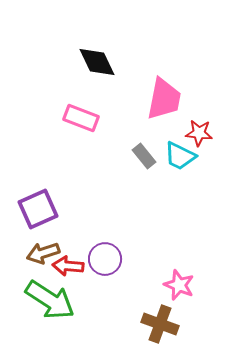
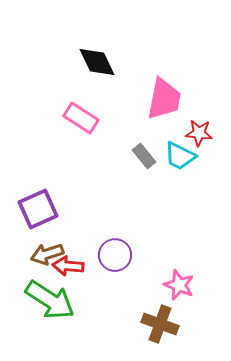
pink rectangle: rotated 12 degrees clockwise
brown arrow: moved 4 px right, 1 px down
purple circle: moved 10 px right, 4 px up
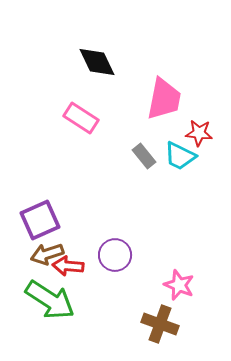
purple square: moved 2 px right, 11 px down
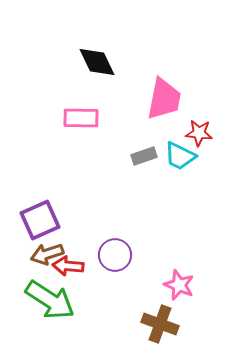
pink rectangle: rotated 32 degrees counterclockwise
gray rectangle: rotated 70 degrees counterclockwise
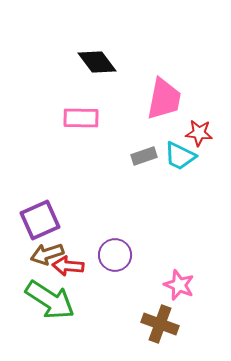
black diamond: rotated 12 degrees counterclockwise
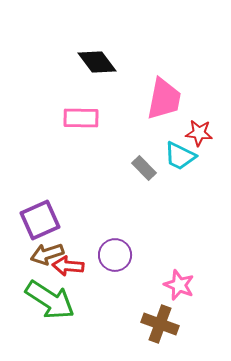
gray rectangle: moved 12 px down; rotated 65 degrees clockwise
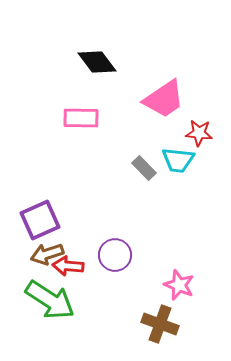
pink trapezoid: rotated 45 degrees clockwise
cyan trapezoid: moved 2 px left, 4 px down; rotated 20 degrees counterclockwise
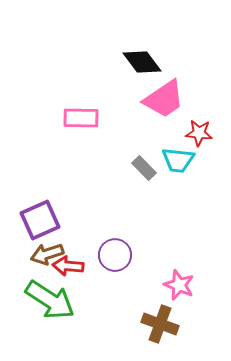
black diamond: moved 45 px right
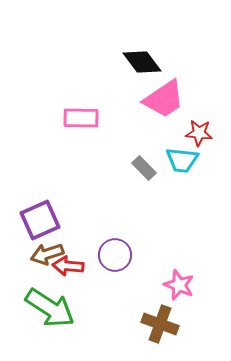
cyan trapezoid: moved 4 px right
green arrow: moved 8 px down
